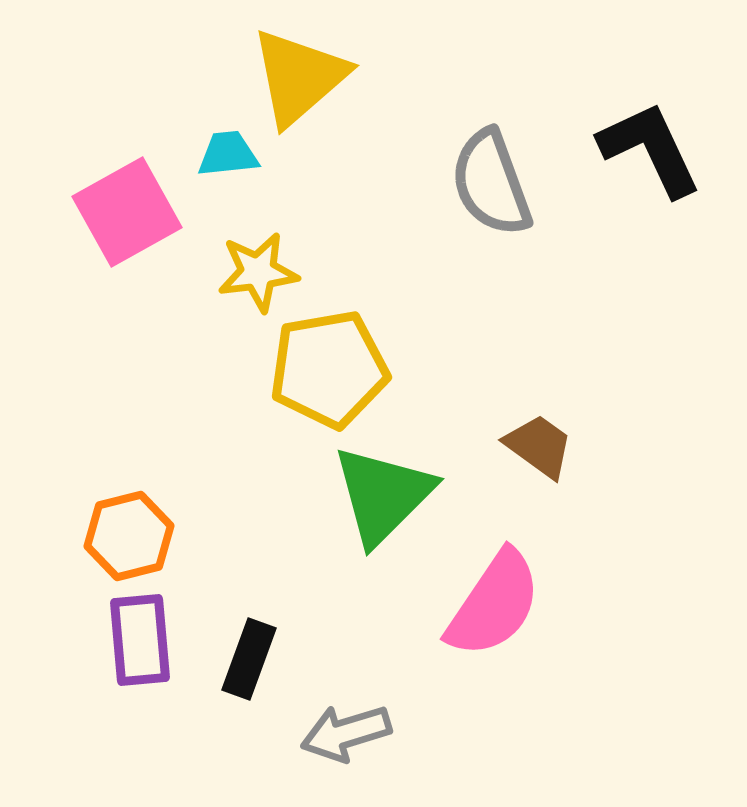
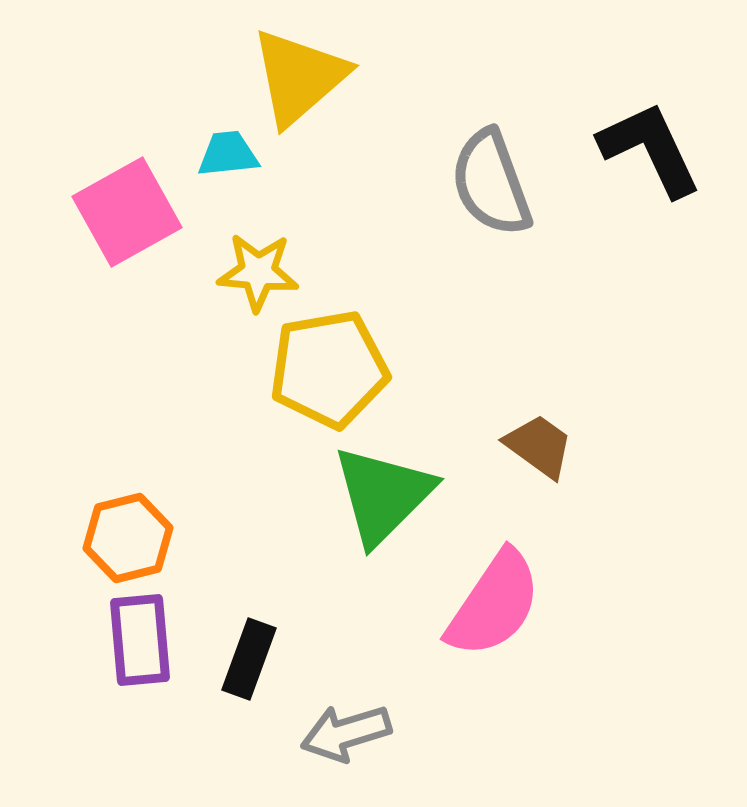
yellow star: rotated 12 degrees clockwise
orange hexagon: moved 1 px left, 2 px down
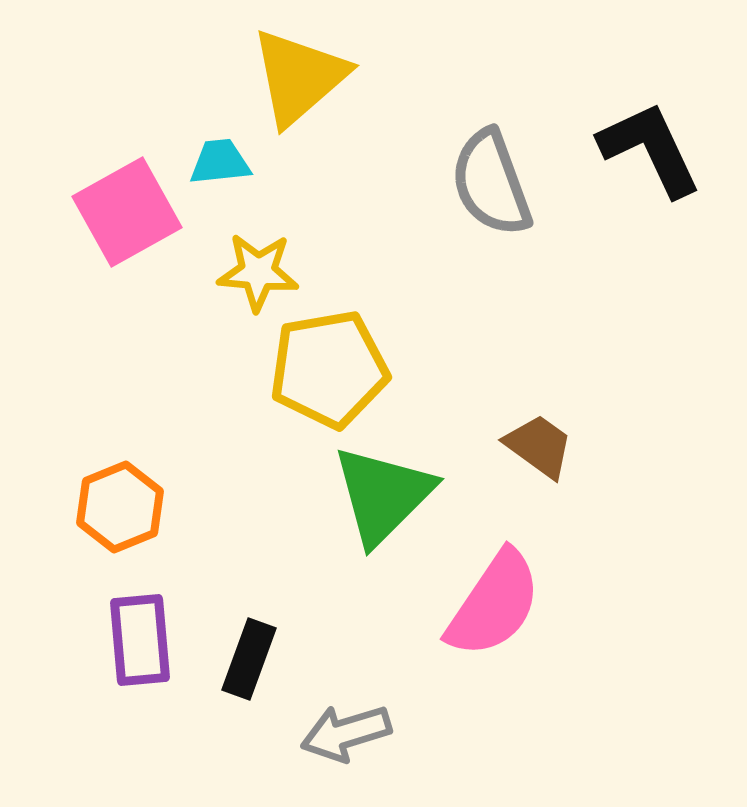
cyan trapezoid: moved 8 px left, 8 px down
orange hexagon: moved 8 px left, 31 px up; rotated 8 degrees counterclockwise
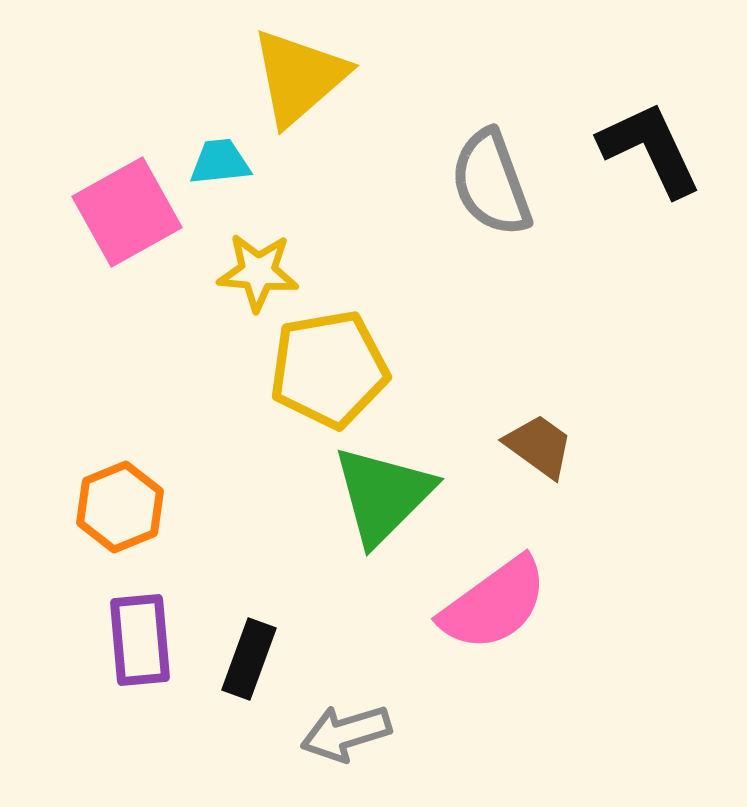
pink semicircle: rotated 20 degrees clockwise
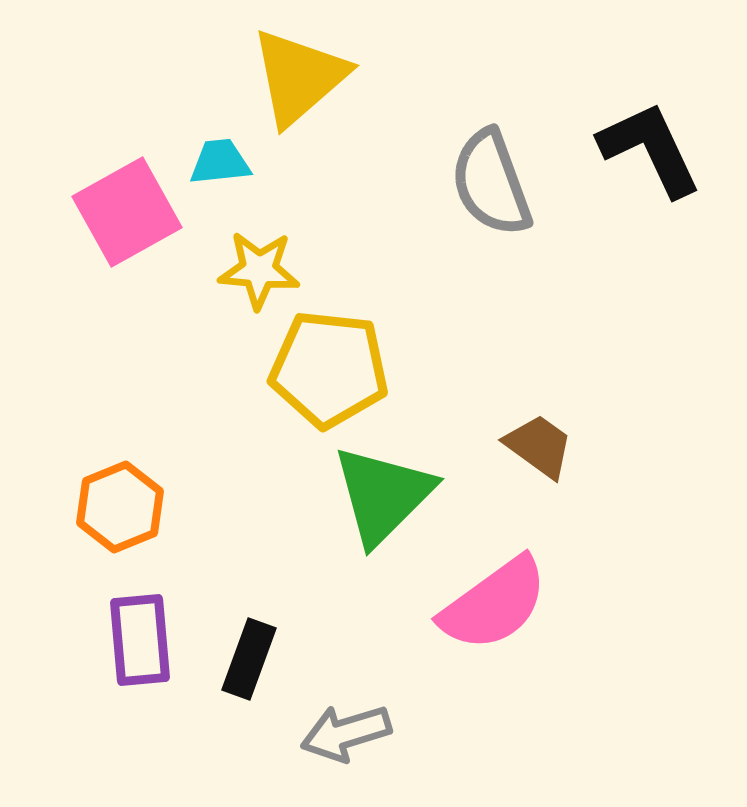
yellow star: moved 1 px right, 2 px up
yellow pentagon: rotated 16 degrees clockwise
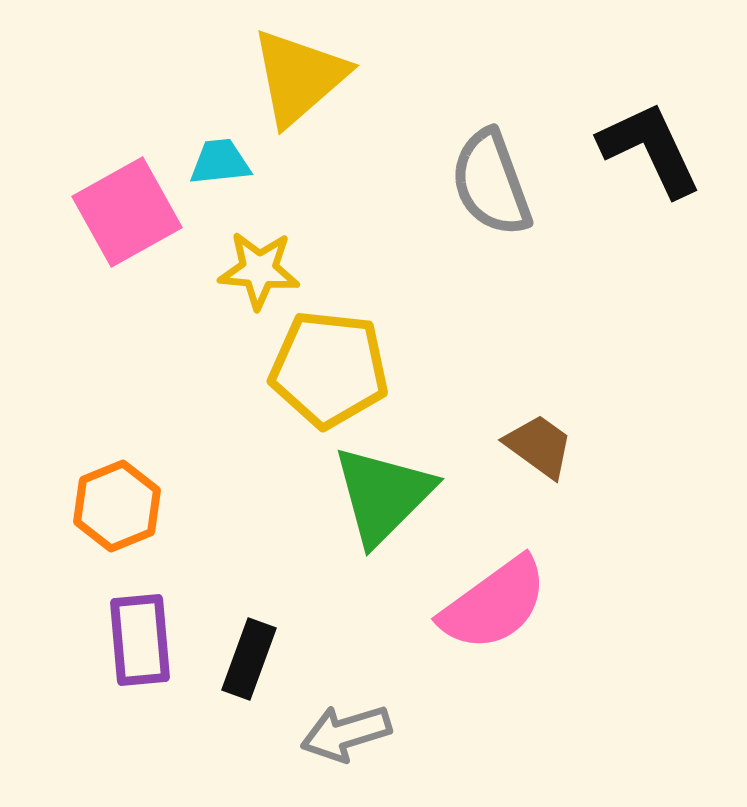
orange hexagon: moved 3 px left, 1 px up
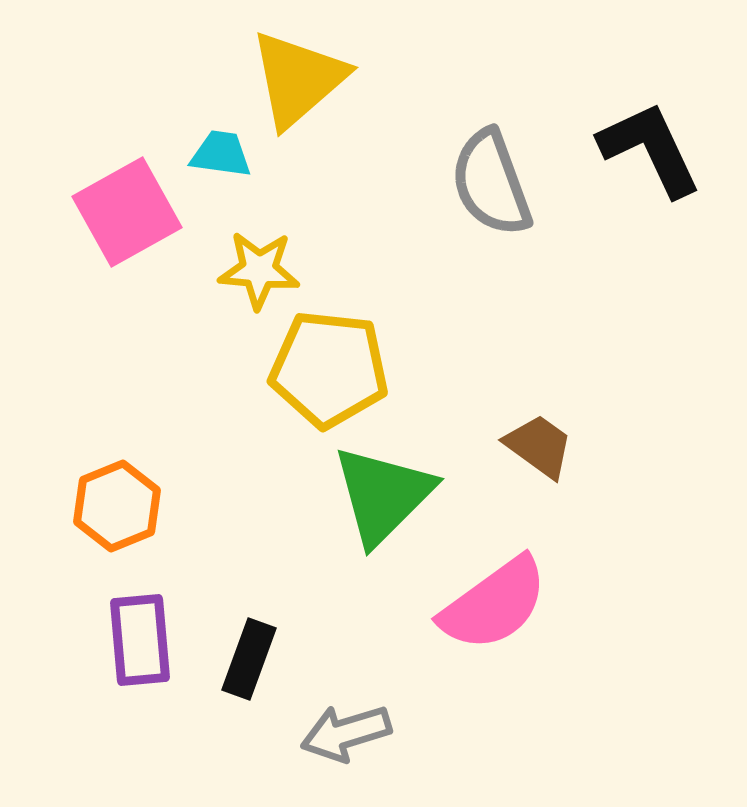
yellow triangle: moved 1 px left, 2 px down
cyan trapezoid: moved 1 px right, 8 px up; rotated 14 degrees clockwise
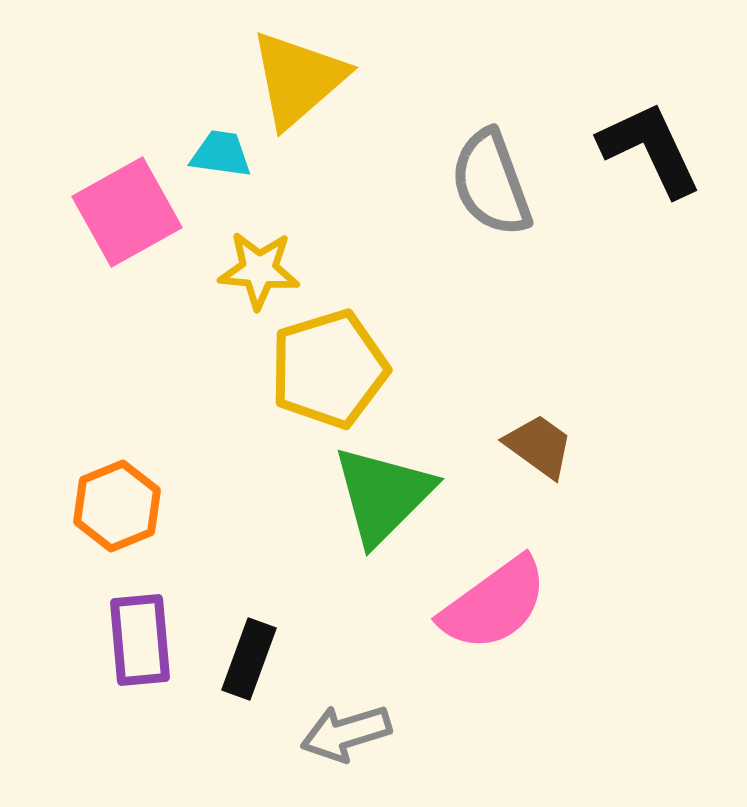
yellow pentagon: rotated 23 degrees counterclockwise
